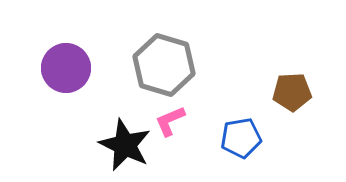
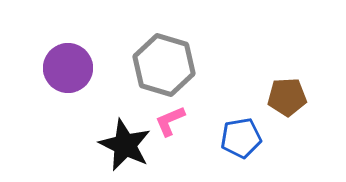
purple circle: moved 2 px right
brown pentagon: moved 5 px left, 5 px down
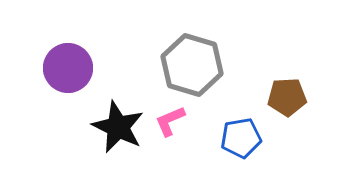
gray hexagon: moved 28 px right
black star: moved 7 px left, 18 px up
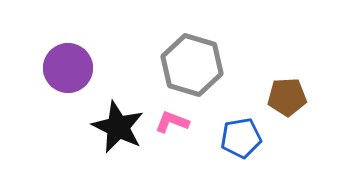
pink L-shape: moved 2 px right, 1 px down; rotated 44 degrees clockwise
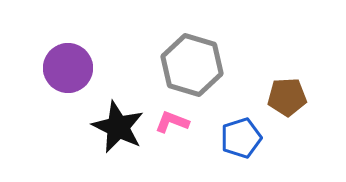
blue pentagon: rotated 9 degrees counterclockwise
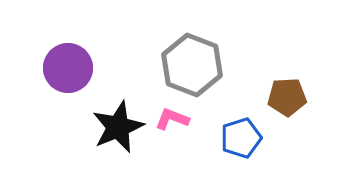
gray hexagon: rotated 4 degrees clockwise
pink L-shape: moved 3 px up
black star: rotated 24 degrees clockwise
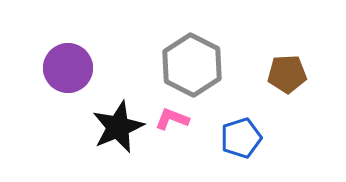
gray hexagon: rotated 6 degrees clockwise
brown pentagon: moved 23 px up
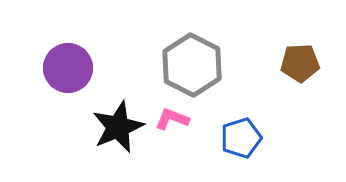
brown pentagon: moved 13 px right, 11 px up
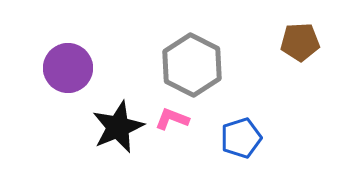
brown pentagon: moved 21 px up
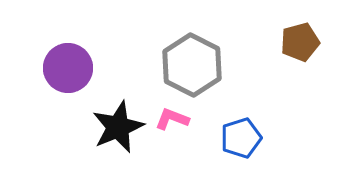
brown pentagon: rotated 12 degrees counterclockwise
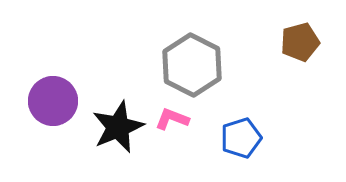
purple circle: moved 15 px left, 33 px down
